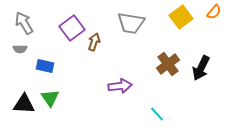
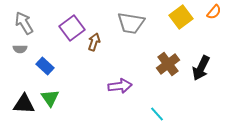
blue rectangle: rotated 30 degrees clockwise
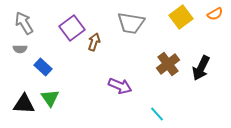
orange semicircle: moved 1 px right, 2 px down; rotated 21 degrees clockwise
blue rectangle: moved 2 px left, 1 px down
purple arrow: rotated 30 degrees clockwise
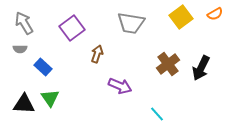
brown arrow: moved 3 px right, 12 px down
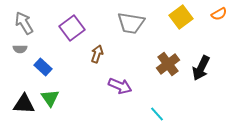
orange semicircle: moved 4 px right
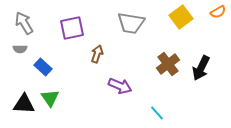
orange semicircle: moved 1 px left, 2 px up
purple square: rotated 25 degrees clockwise
cyan line: moved 1 px up
